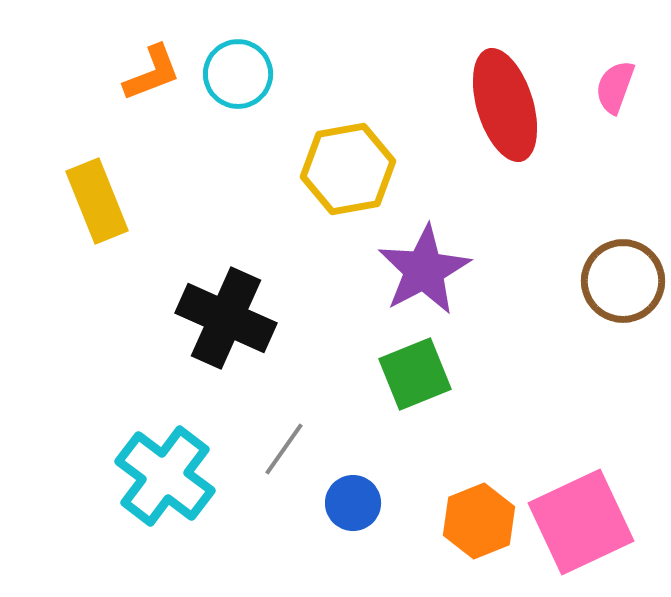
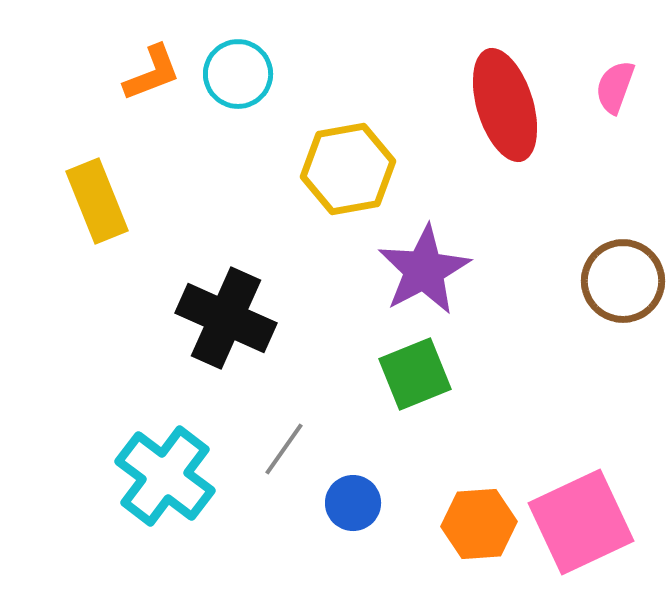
orange hexagon: moved 3 px down; rotated 18 degrees clockwise
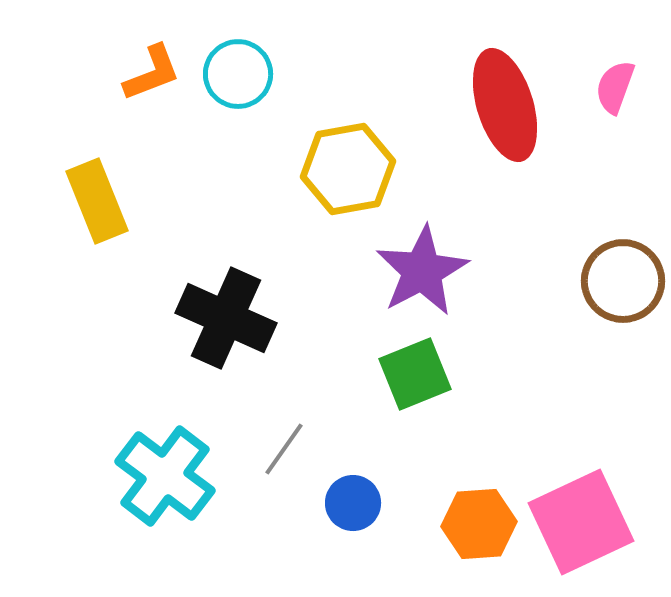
purple star: moved 2 px left, 1 px down
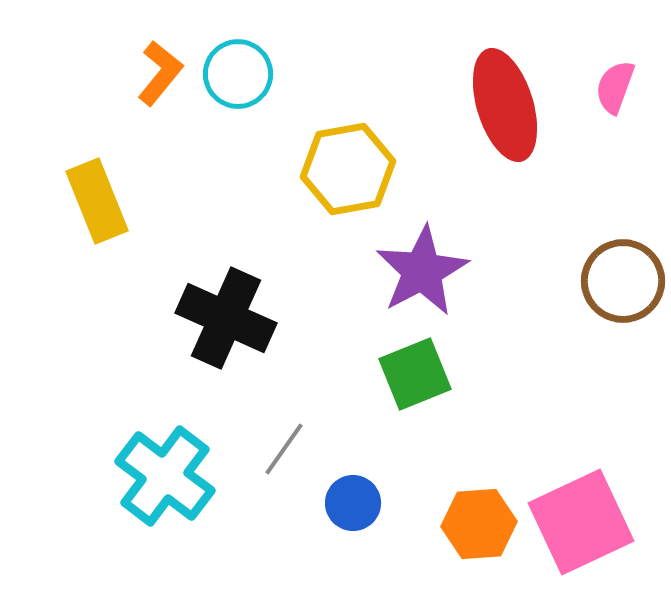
orange L-shape: moved 8 px right; rotated 30 degrees counterclockwise
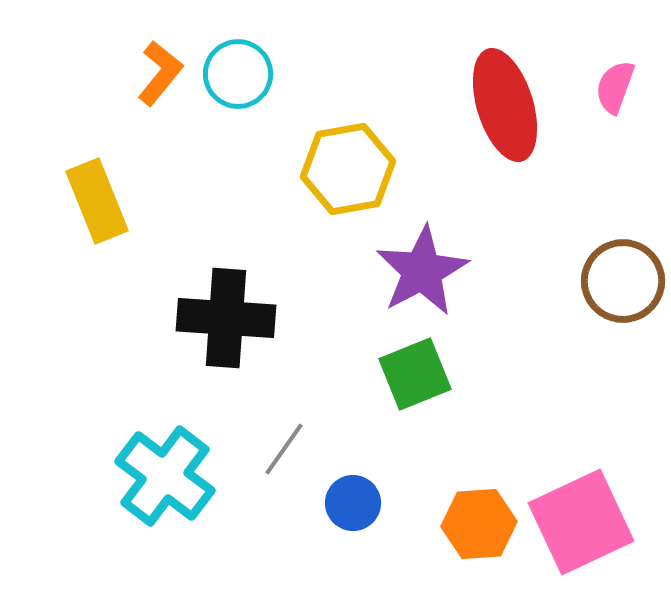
black cross: rotated 20 degrees counterclockwise
